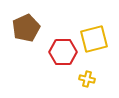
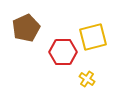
yellow square: moved 1 px left, 2 px up
yellow cross: rotated 21 degrees clockwise
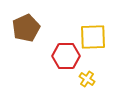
yellow square: rotated 12 degrees clockwise
red hexagon: moved 3 px right, 4 px down
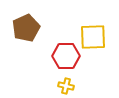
yellow cross: moved 21 px left, 7 px down; rotated 21 degrees counterclockwise
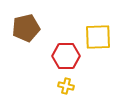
brown pentagon: rotated 12 degrees clockwise
yellow square: moved 5 px right
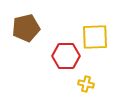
yellow square: moved 3 px left
yellow cross: moved 20 px right, 2 px up
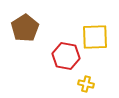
brown pentagon: moved 1 px left; rotated 20 degrees counterclockwise
red hexagon: rotated 12 degrees clockwise
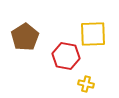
brown pentagon: moved 9 px down
yellow square: moved 2 px left, 3 px up
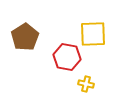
red hexagon: moved 1 px right, 1 px down
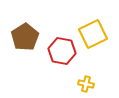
yellow square: rotated 24 degrees counterclockwise
red hexagon: moved 5 px left, 6 px up
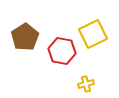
yellow cross: rotated 28 degrees counterclockwise
